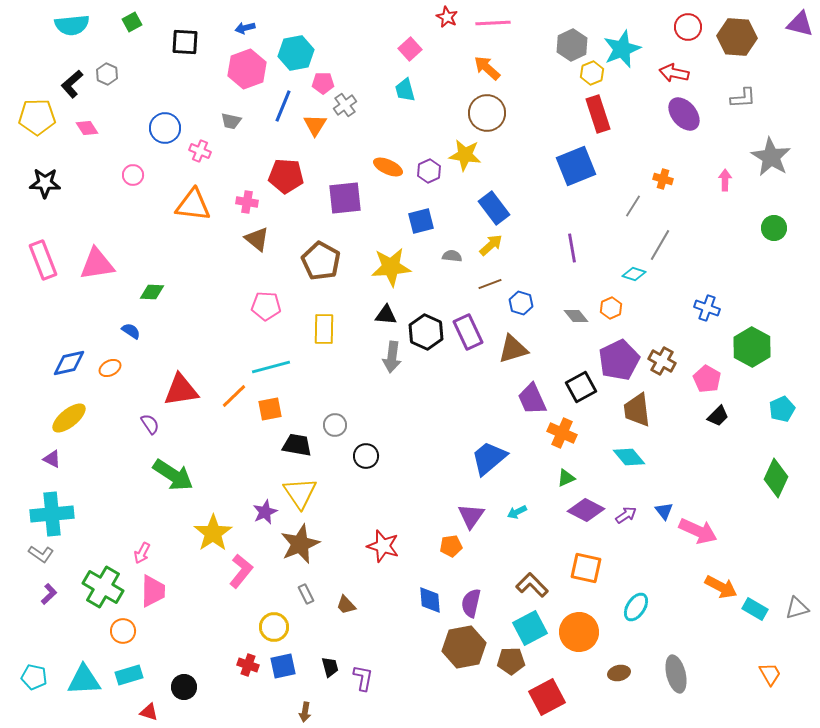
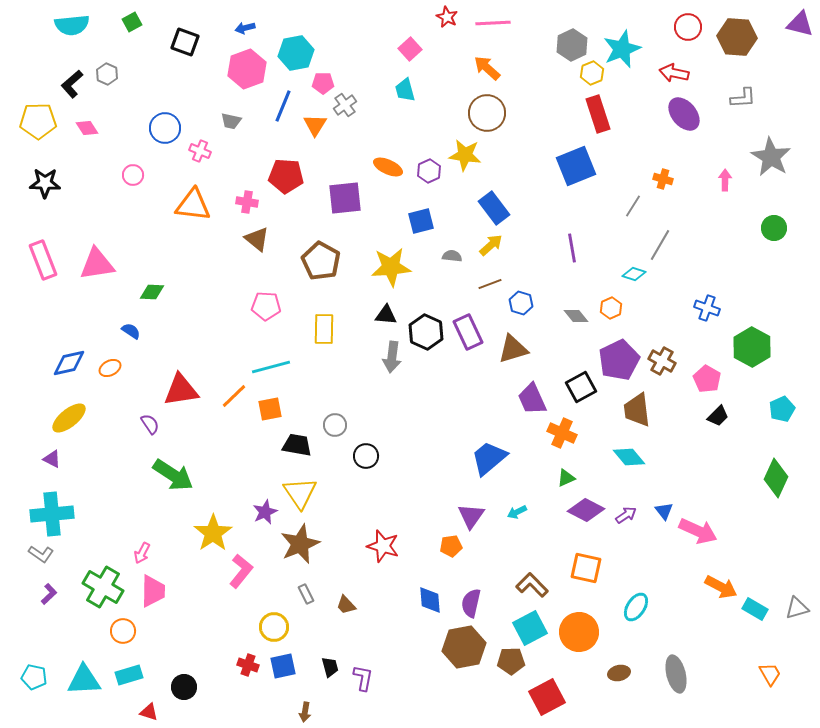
black square at (185, 42): rotated 16 degrees clockwise
yellow pentagon at (37, 117): moved 1 px right, 4 px down
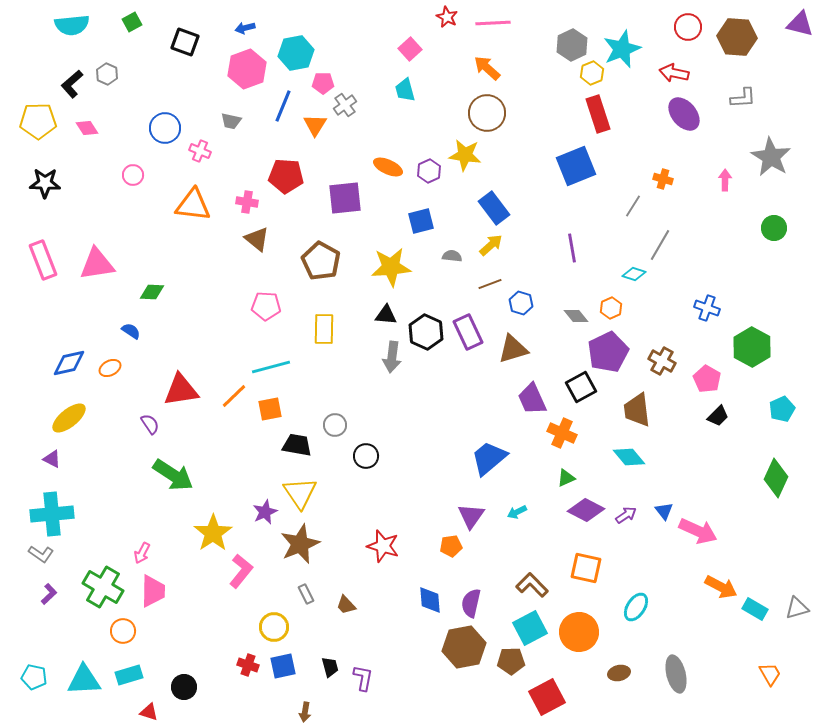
purple pentagon at (619, 360): moved 11 px left, 8 px up
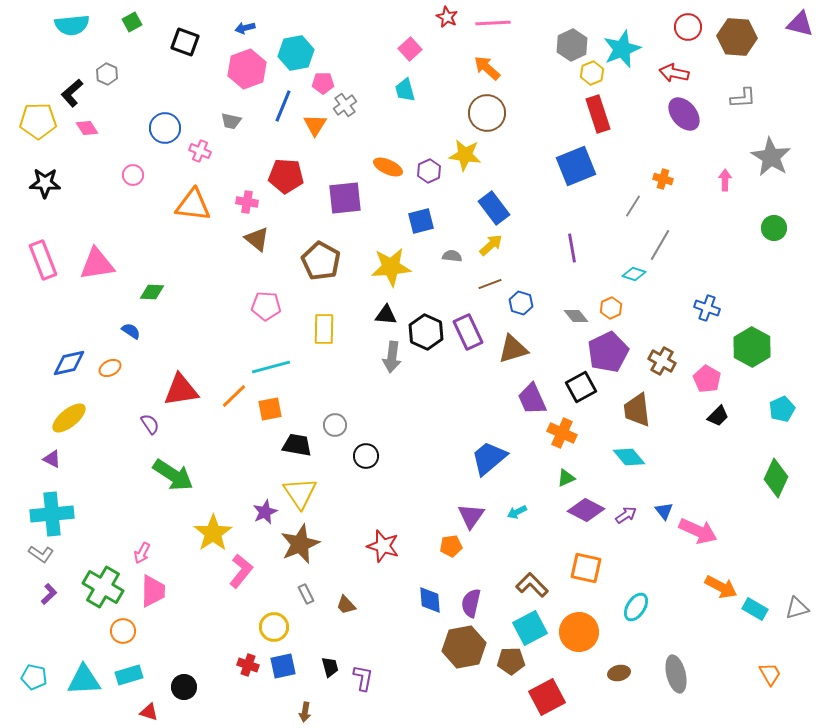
black L-shape at (72, 84): moved 9 px down
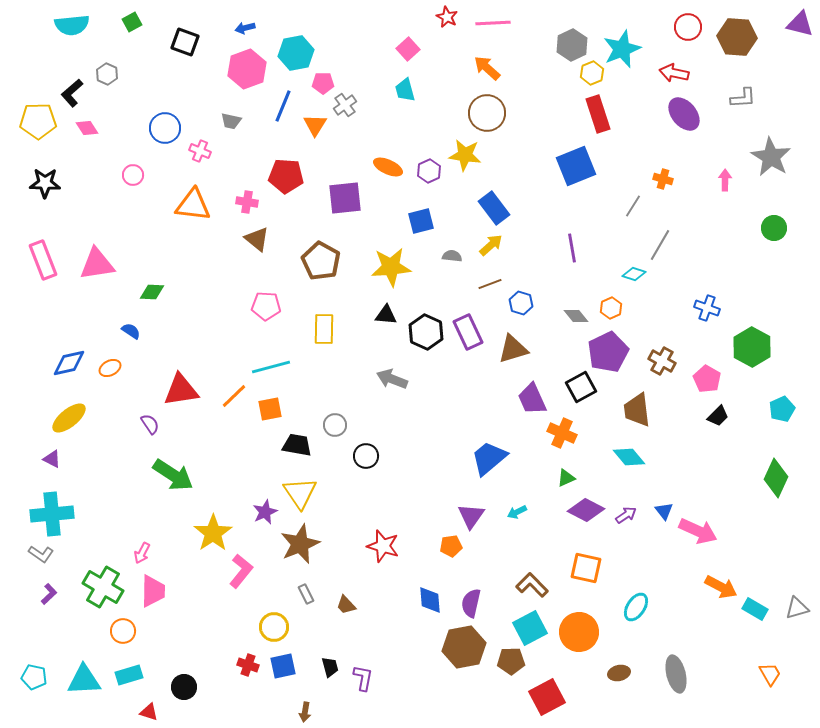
pink square at (410, 49): moved 2 px left
gray arrow at (392, 357): moved 22 px down; rotated 104 degrees clockwise
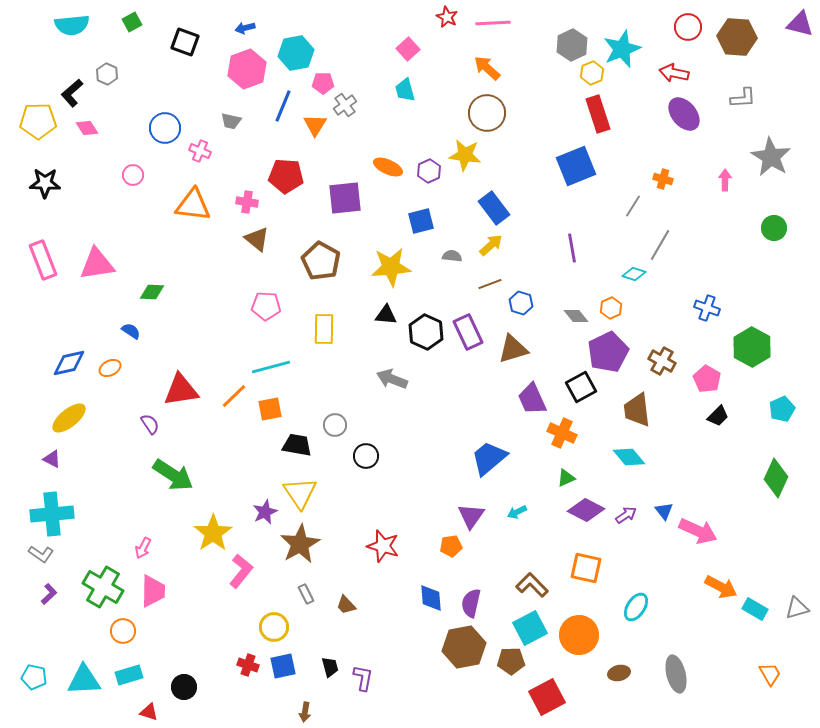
brown star at (300, 544): rotated 6 degrees counterclockwise
pink arrow at (142, 553): moved 1 px right, 5 px up
blue diamond at (430, 600): moved 1 px right, 2 px up
orange circle at (579, 632): moved 3 px down
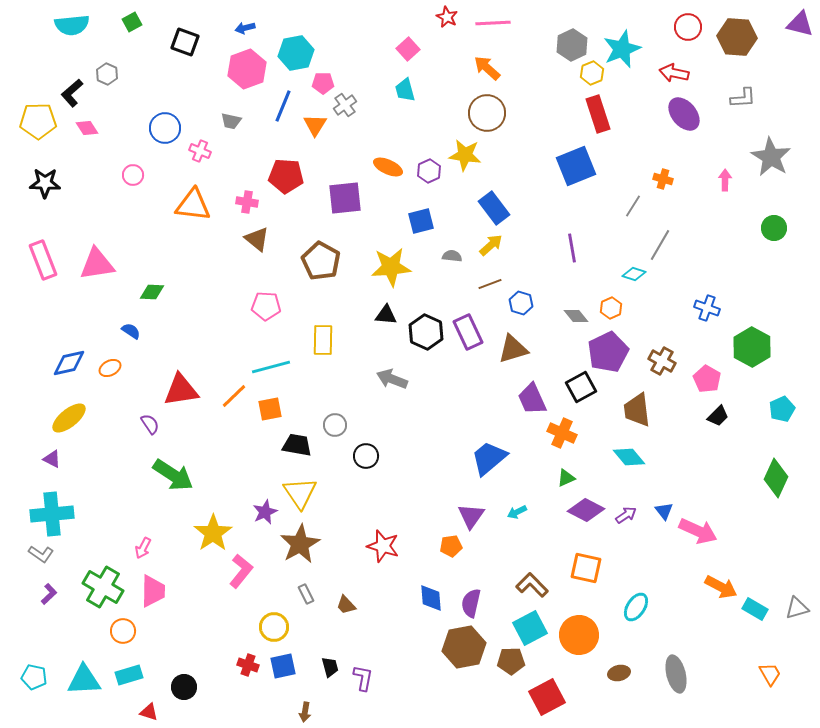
yellow rectangle at (324, 329): moved 1 px left, 11 px down
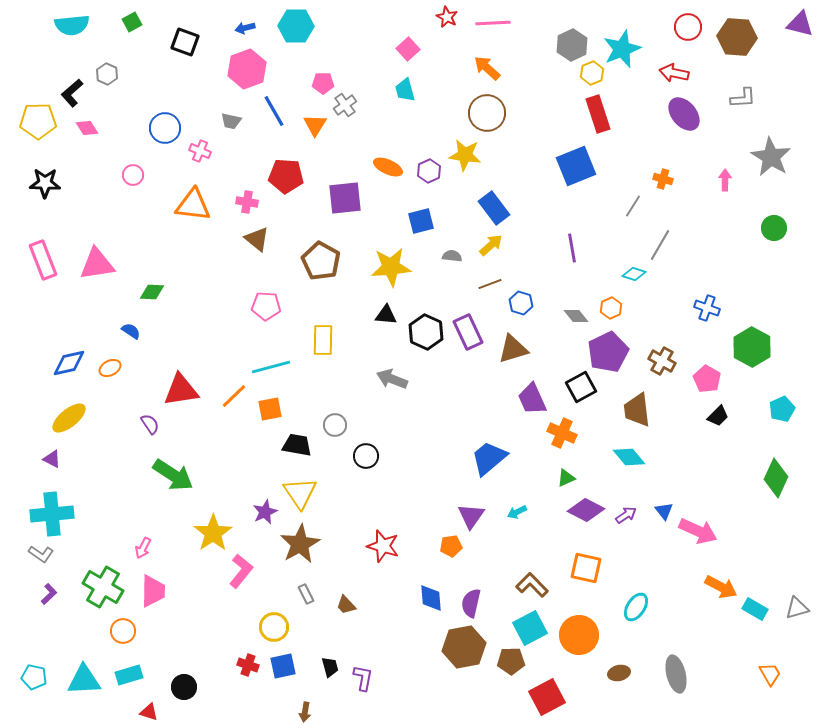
cyan hexagon at (296, 53): moved 27 px up; rotated 12 degrees clockwise
blue line at (283, 106): moved 9 px left, 5 px down; rotated 52 degrees counterclockwise
